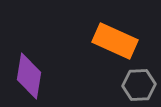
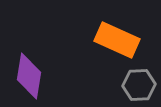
orange rectangle: moved 2 px right, 1 px up
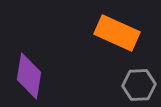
orange rectangle: moved 7 px up
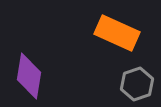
gray hexagon: moved 2 px left, 1 px up; rotated 16 degrees counterclockwise
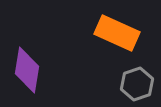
purple diamond: moved 2 px left, 6 px up
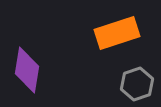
orange rectangle: rotated 42 degrees counterclockwise
